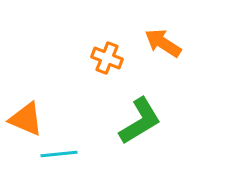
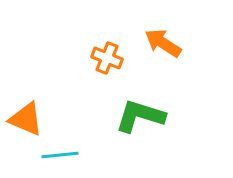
green L-shape: moved 5 px up; rotated 132 degrees counterclockwise
cyan line: moved 1 px right, 1 px down
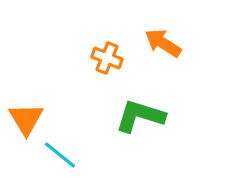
orange triangle: rotated 36 degrees clockwise
cyan line: rotated 45 degrees clockwise
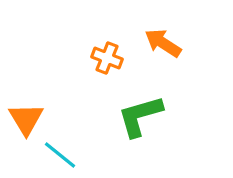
green L-shape: rotated 33 degrees counterclockwise
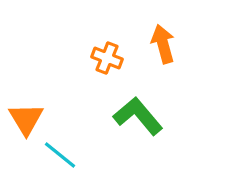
orange arrow: moved 1 px down; rotated 42 degrees clockwise
green L-shape: moved 2 px left; rotated 66 degrees clockwise
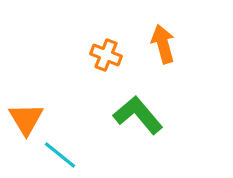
orange cross: moved 1 px left, 3 px up
green L-shape: moved 1 px up
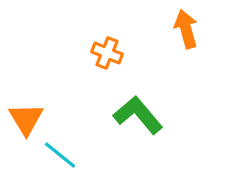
orange arrow: moved 23 px right, 15 px up
orange cross: moved 1 px right, 2 px up
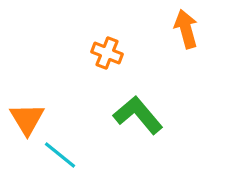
orange triangle: moved 1 px right
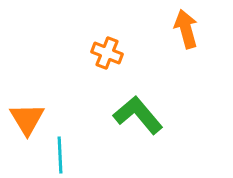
cyan line: rotated 48 degrees clockwise
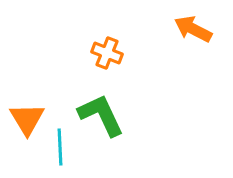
orange arrow: moved 7 px right; rotated 48 degrees counterclockwise
green L-shape: moved 37 px left; rotated 15 degrees clockwise
cyan line: moved 8 px up
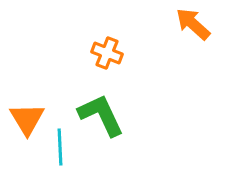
orange arrow: moved 5 px up; rotated 15 degrees clockwise
